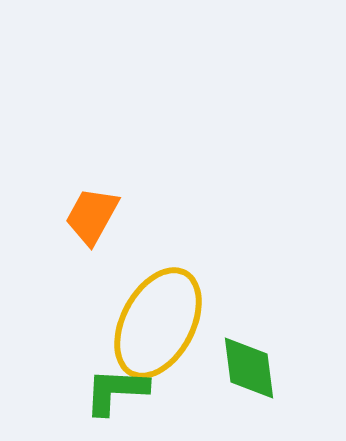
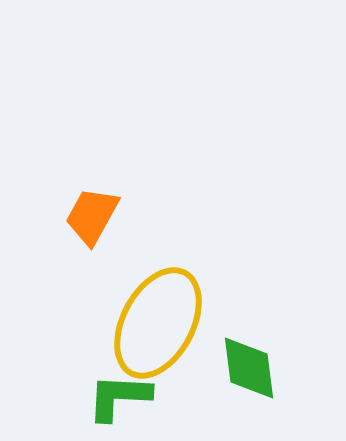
green L-shape: moved 3 px right, 6 px down
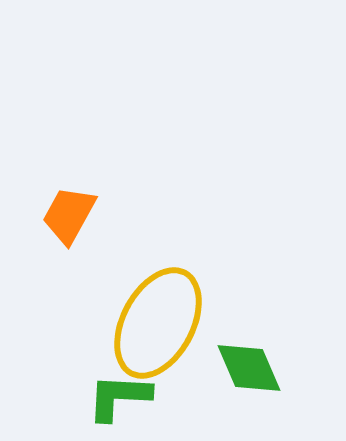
orange trapezoid: moved 23 px left, 1 px up
green diamond: rotated 16 degrees counterclockwise
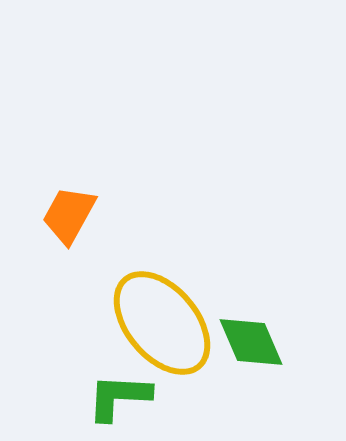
yellow ellipse: moved 4 px right; rotated 68 degrees counterclockwise
green diamond: moved 2 px right, 26 px up
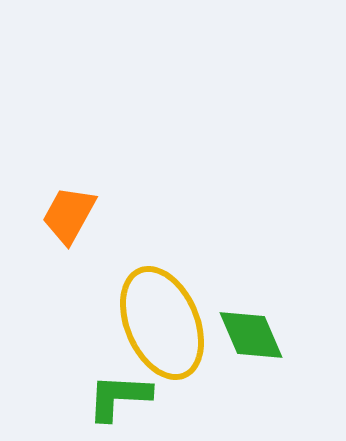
yellow ellipse: rotated 17 degrees clockwise
green diamond: moved 7 px up
